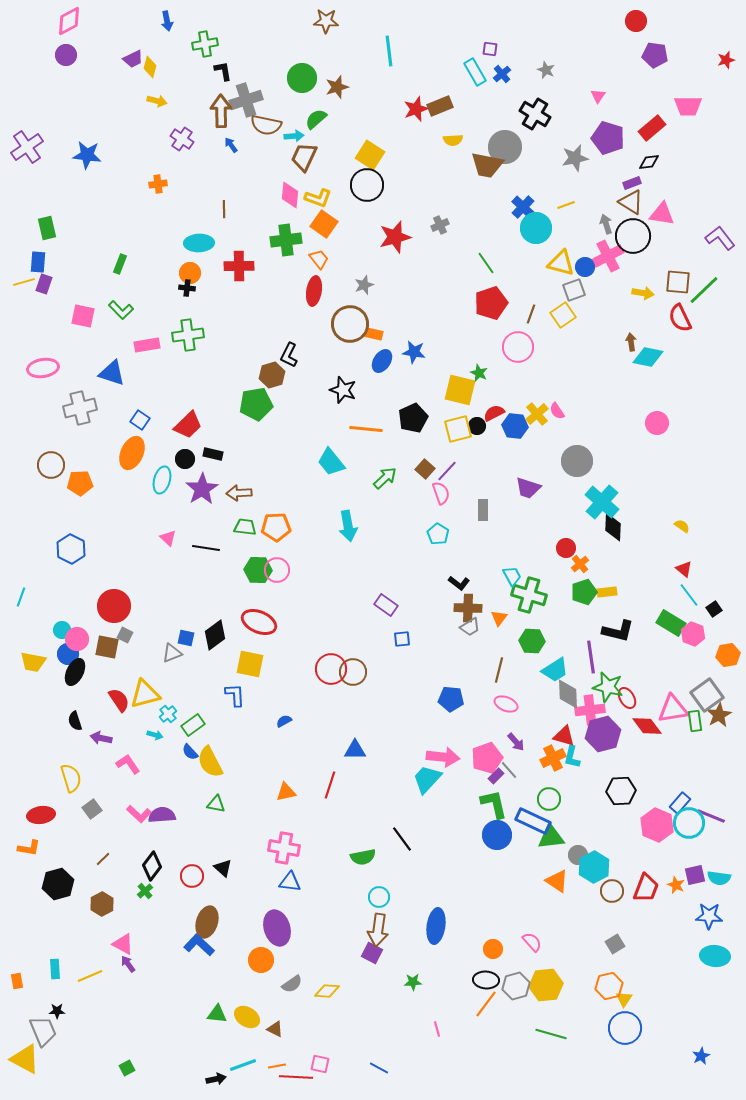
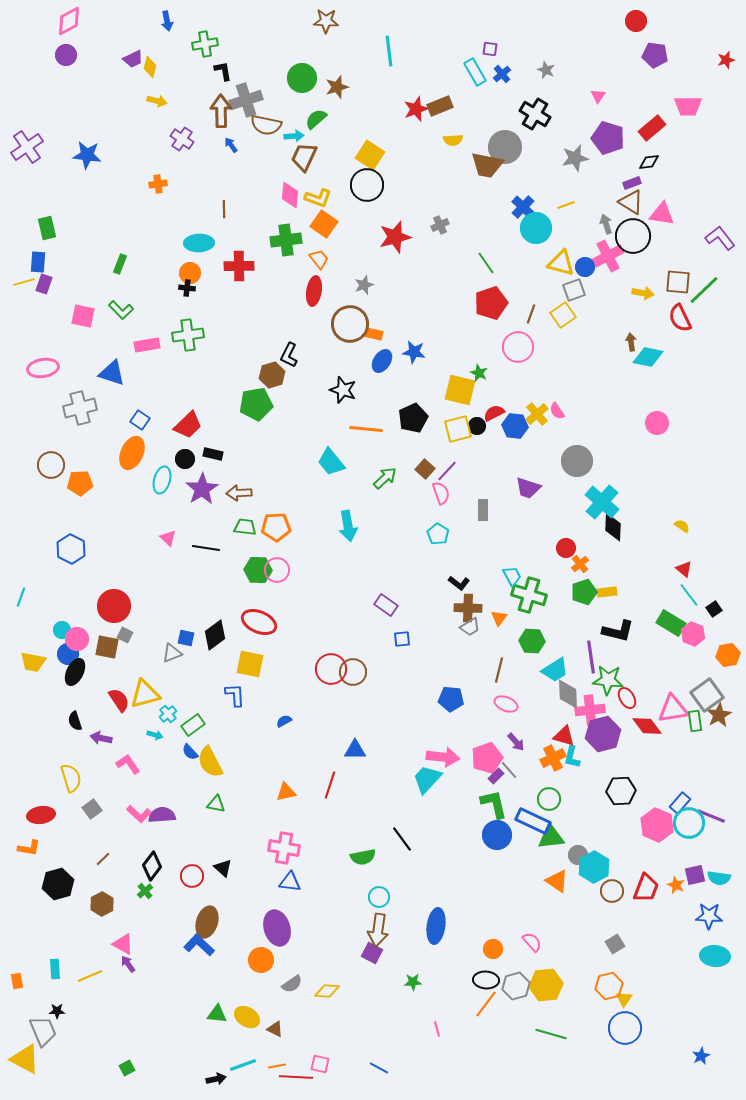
green star at (608, 687): moved 7 px up; rotated 8 degrees counterclockwise
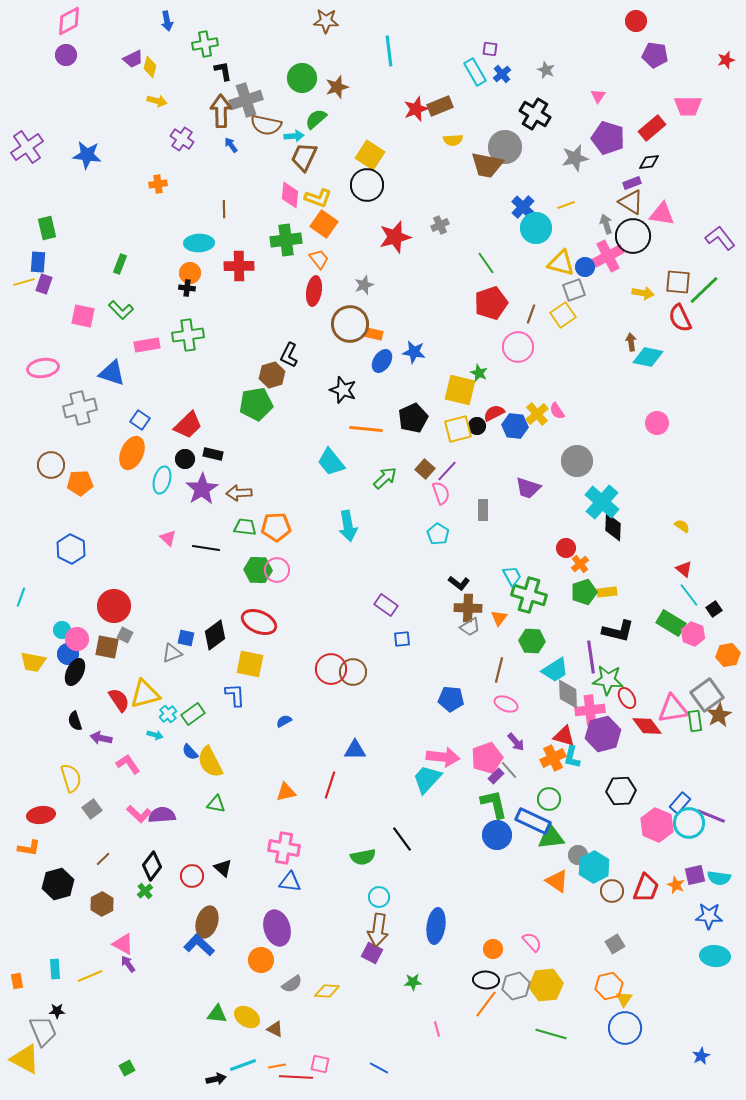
green rectangle at (193, 725): moved 11 px up
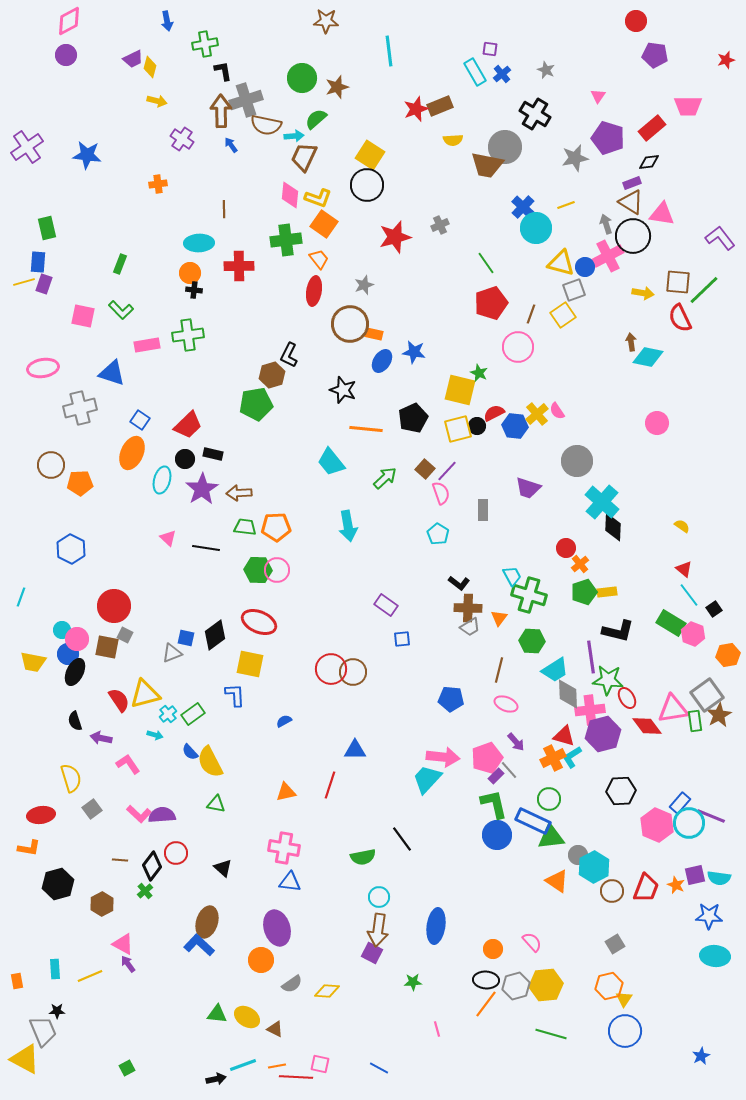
black cross at (187, 288): moved 7 px right, 2 px down
cyan L-shape at (572, 757): rotated 45 degrees clockwise
brown line at (103, 859): moved 17 px right, 1 px down; rotated 49 degrees clockwise
red circle at (192, 876): moved 16 px left, 23 px up
blue circle at (625, 1028): moved 3 px down
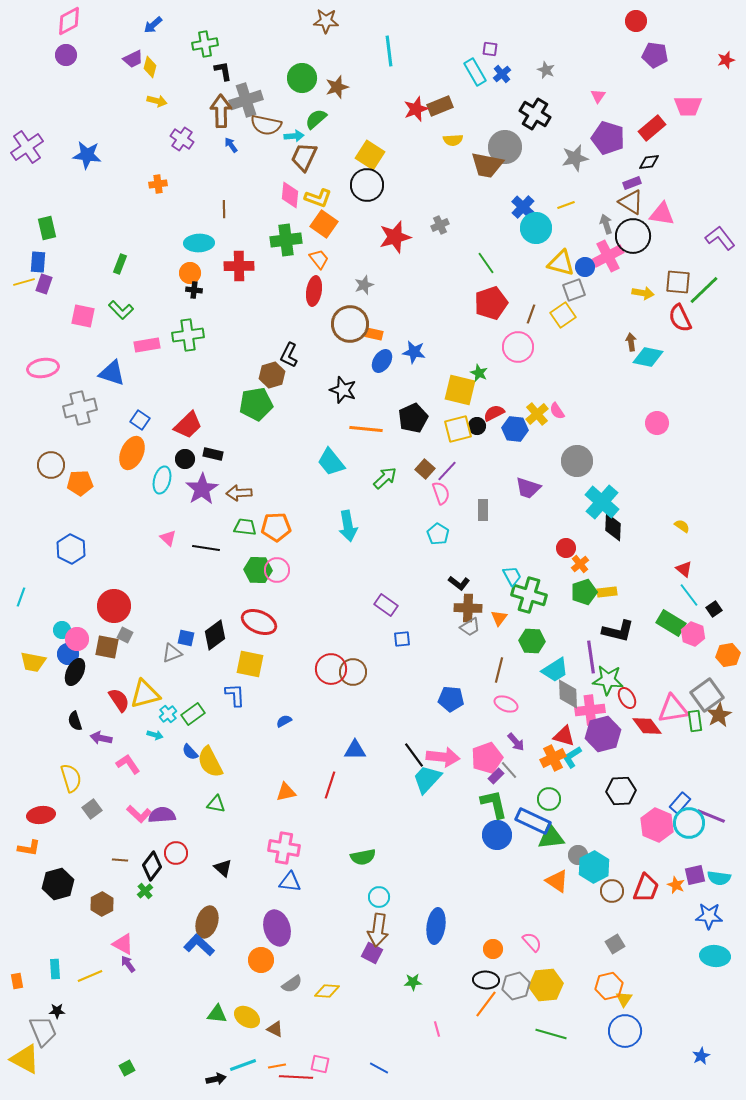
blue arrow at (167, 21): moved 14 px left, 4 px down; rotated 60 degrees clockwise
blue hexagon at (515, 426): moved 3 px down
black line at (402, 839): moved 12 px right, 84 px up
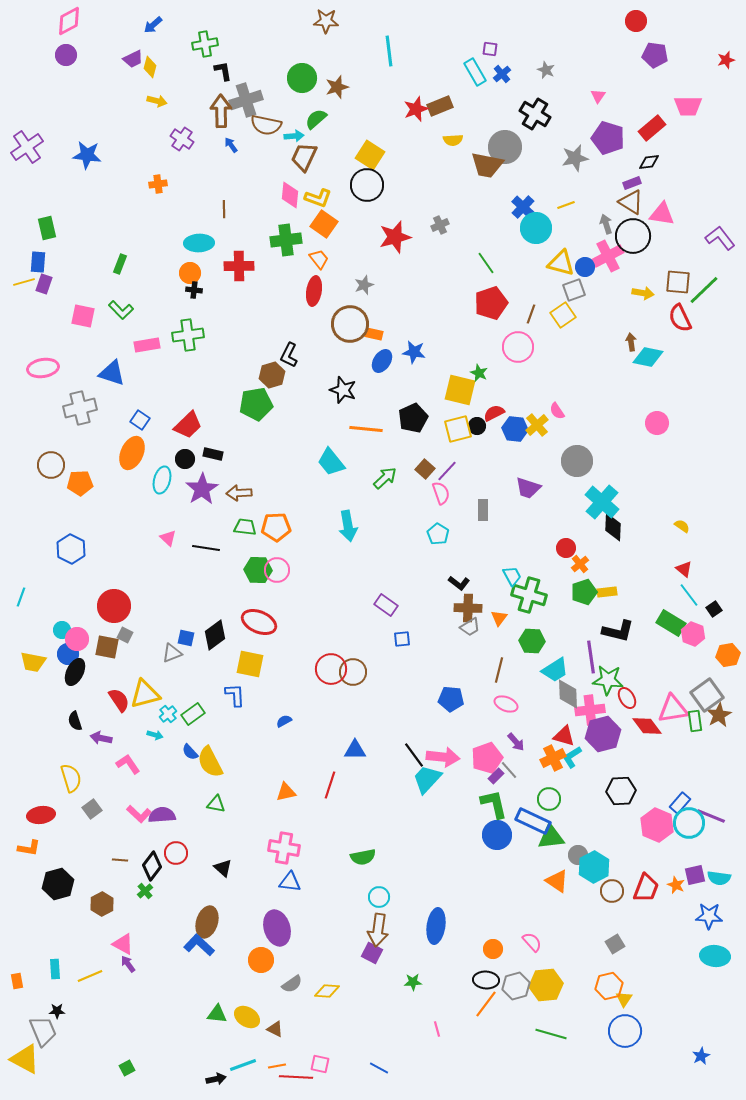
yellow cross at (537, 414): moved 11 px down
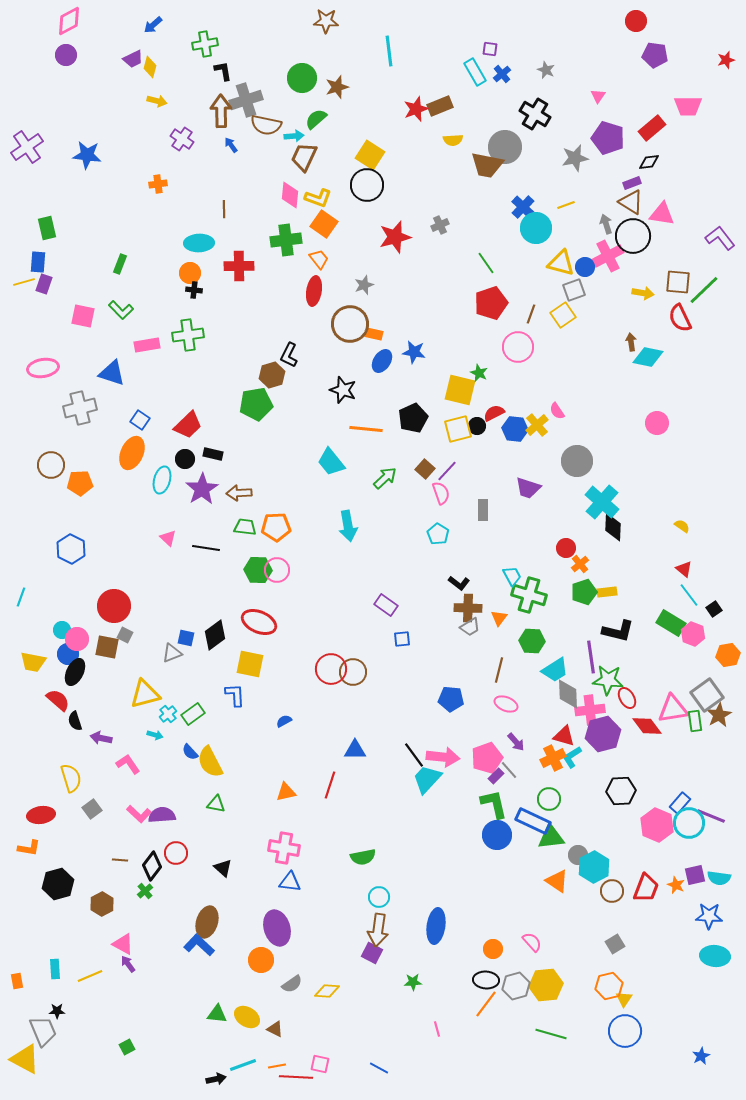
red semicircle at (119, 700): moved 61 px left; rotated 15 degrees counterclockwise
green square at (127, 1068): moved 21 px up
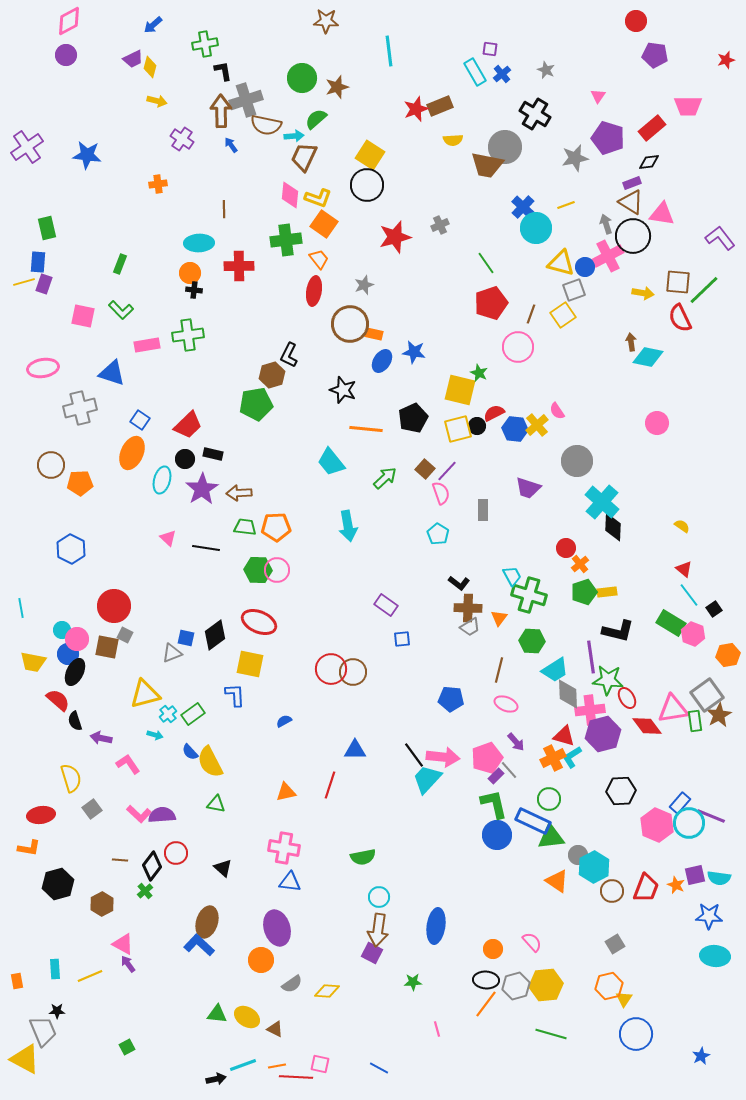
cyan line at (21, 597): moved 11 px down; rotated 30 degrees counterclockwise
blue circle at (625, 1031): moved 11 px right, 3 px down
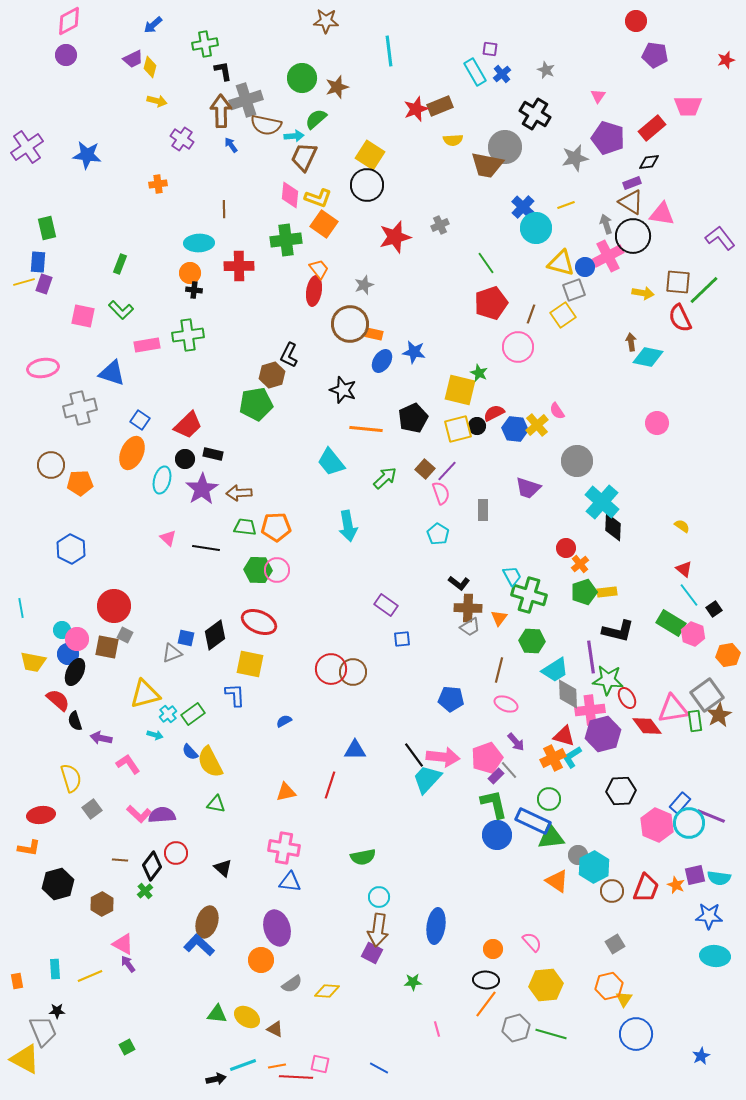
orange trapezoid at (319, 259): moved 10 px down
gray hexagon at (516, 986): moved 42 px down
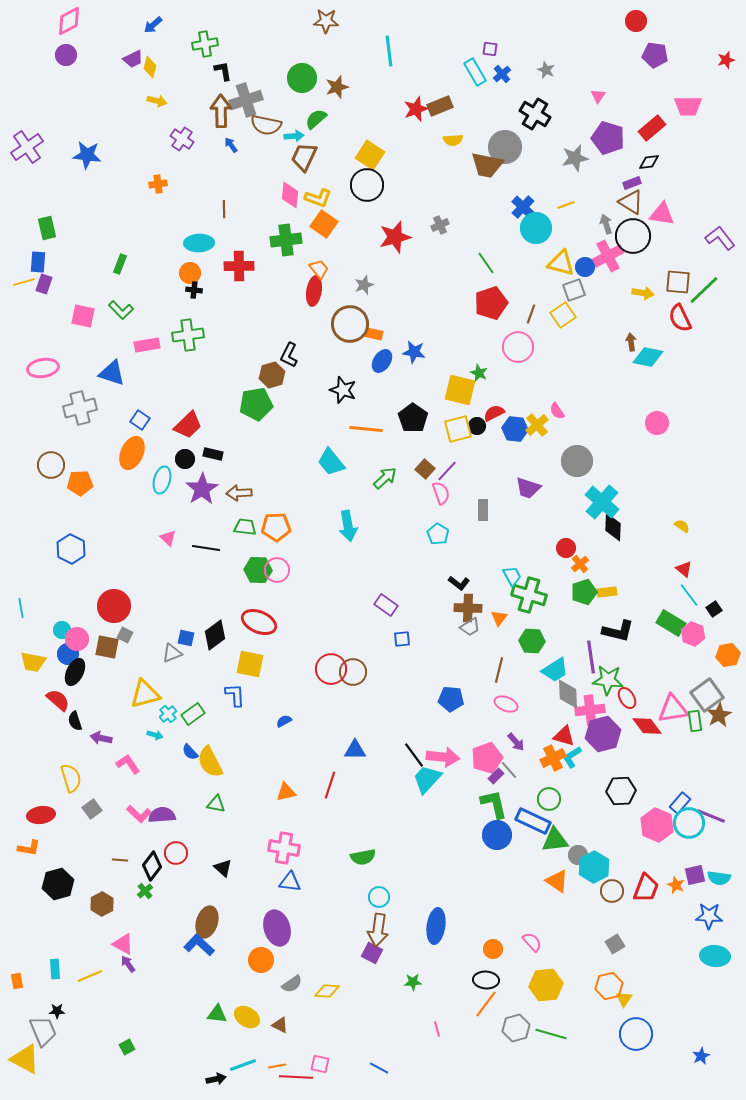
black pentagon at (413, 418): rotated 12 degrees counterclockwise
green triangle at (551, 837): moved 4 px right, 3 px down
brown triangle at (275, 1029): moved 5 px right, 4 px up
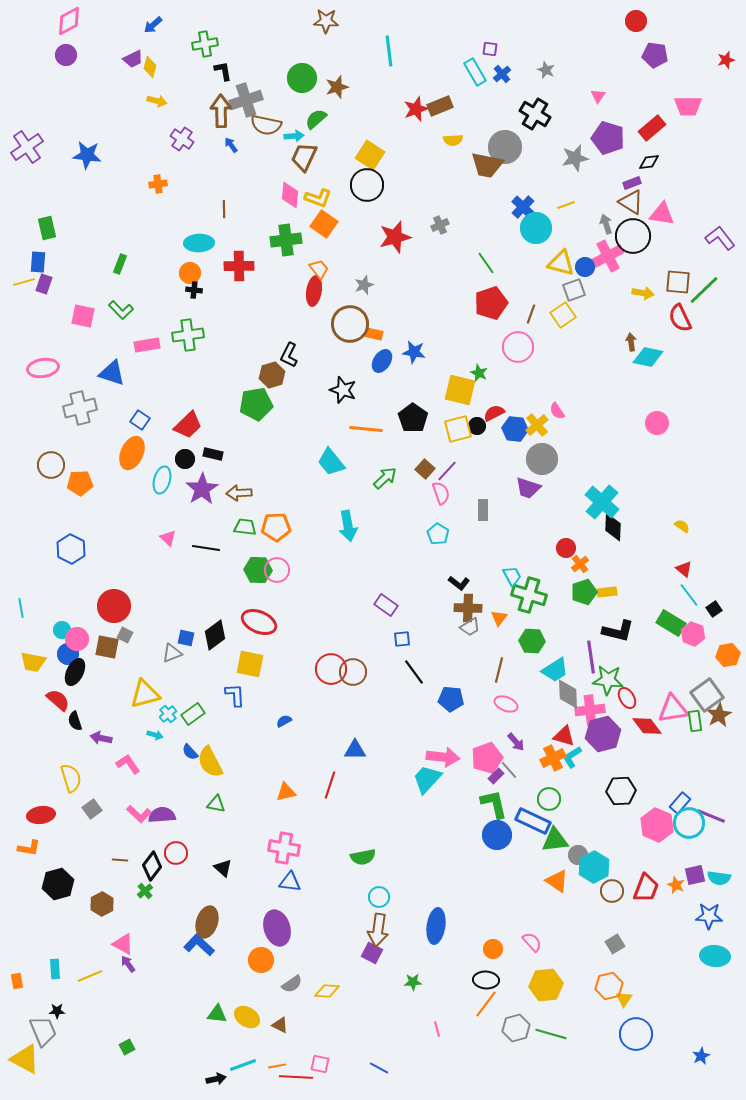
gray circle at (577, 461): moved 35 px left, 2 px up
black line at (414, 755): moved 83 px up
